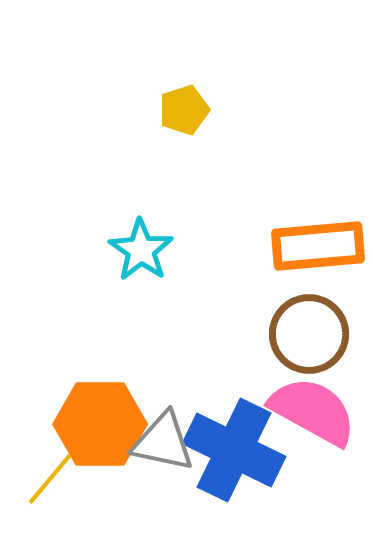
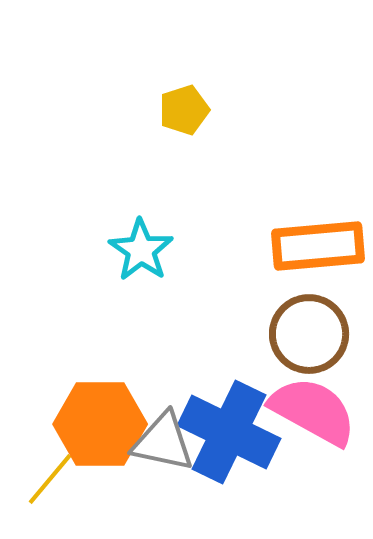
blue cross: moved 5 px left, 18 px up
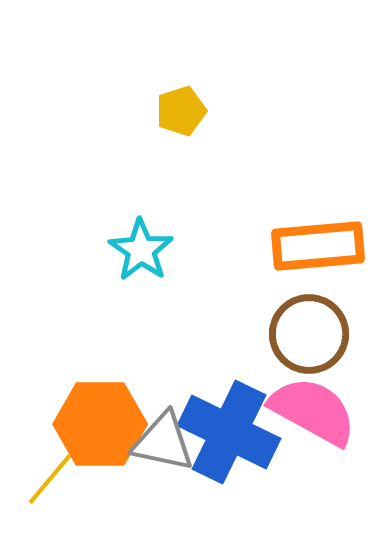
yellow pentagon: moved 3 px left, 1 px down
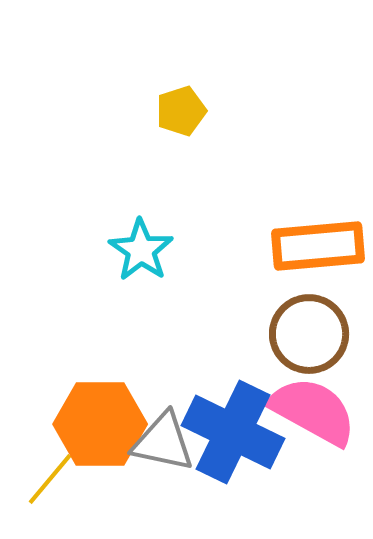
blue cross: moved 4 px right
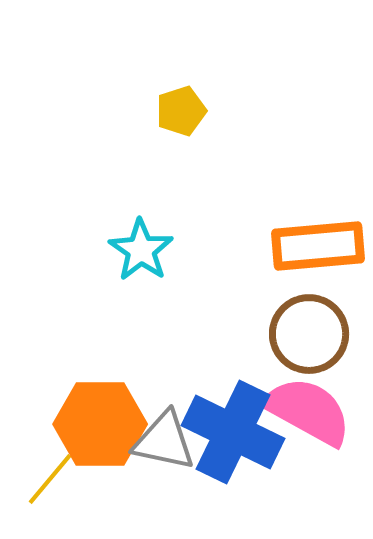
pink semicircle: moved 5 px left
gray triangle: moved 1 px right, 1 px up
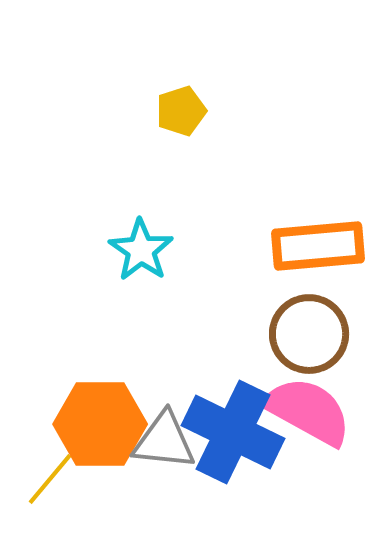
gray triangle: rotated 6 degrees counterclockwise
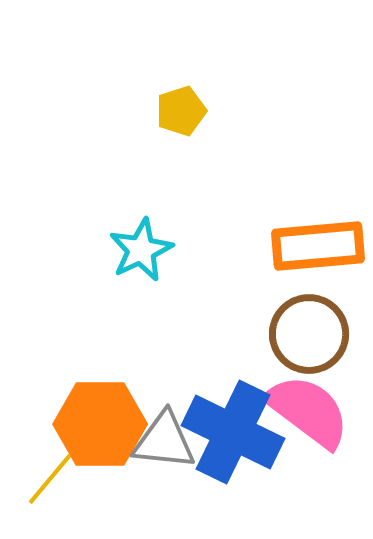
cyan star: rotated 12 degrees clockwise
pink semicircle: rotated 8 degrees clockwise
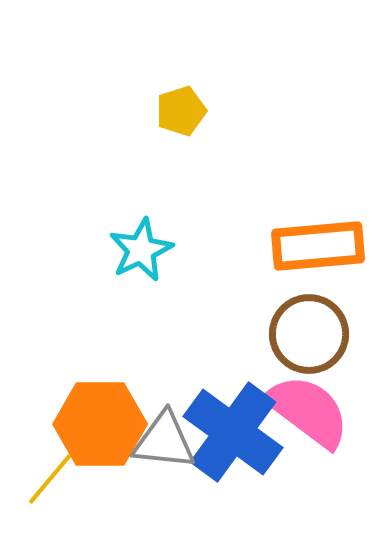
blue cross: rotated 10 degrees clockwise
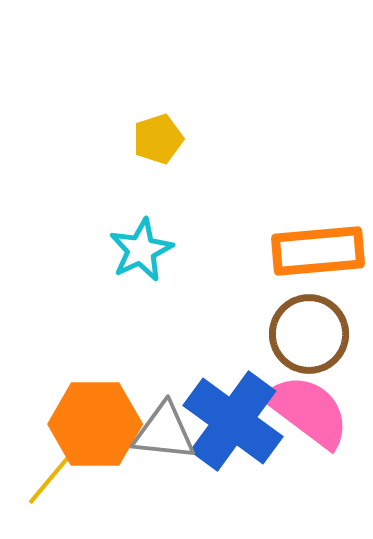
yellow pentagon: moved 23 px left, 28 px down
orange rectangle: moved 5 px down
orange hexagon: moved 5 px left
blue cross: moved 11 px up
gray triangle: moved 9 px up
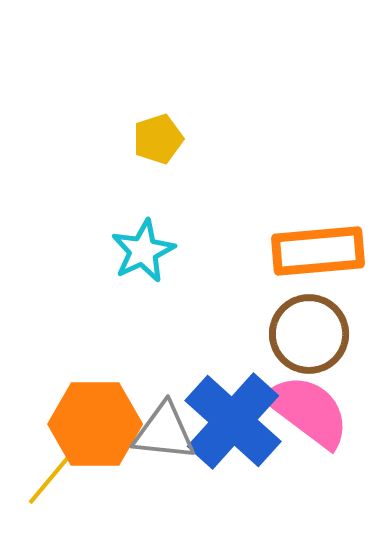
cyan star: moved 2 px right, 1 px down
blue cross: rotated 6 degrees clockwise
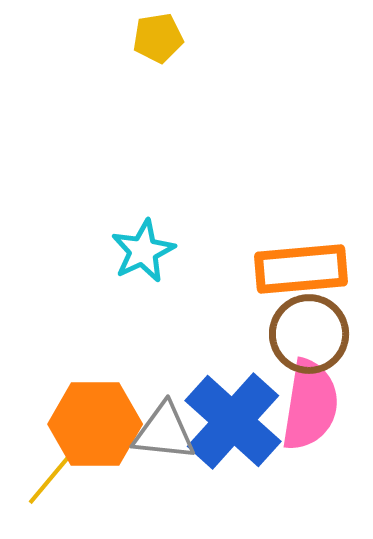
yellow pentagon: moved 101 px up; rotated 9 degrees clockwise
orange rectangle: moved 17 px left, 18 px down
pink semicircle: moved 2 px right, 6 px up; rotated 62 degrees clockwise
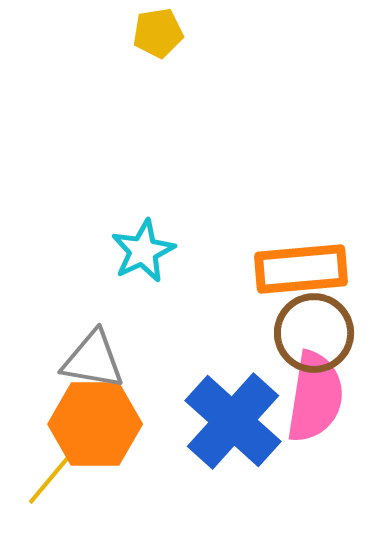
yellow pentagon: moved 5 px up
brown circle: moved 5 px right, 1 px up
pink semicircle: moved 5 px right, 8 px up
gray triangle: moved 71 px left, 72 px up; rotated 4 degrees clockwise
